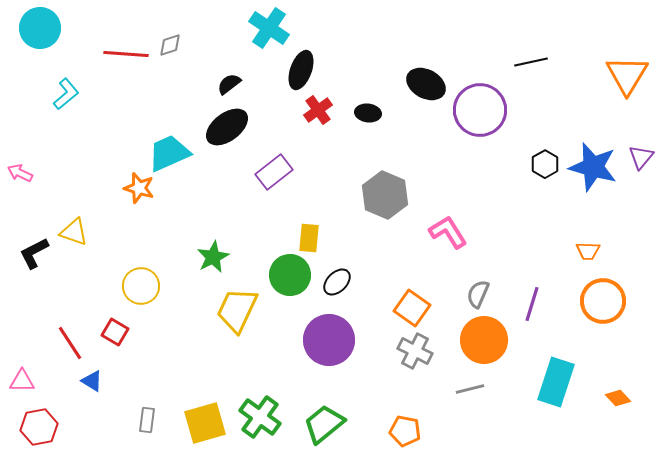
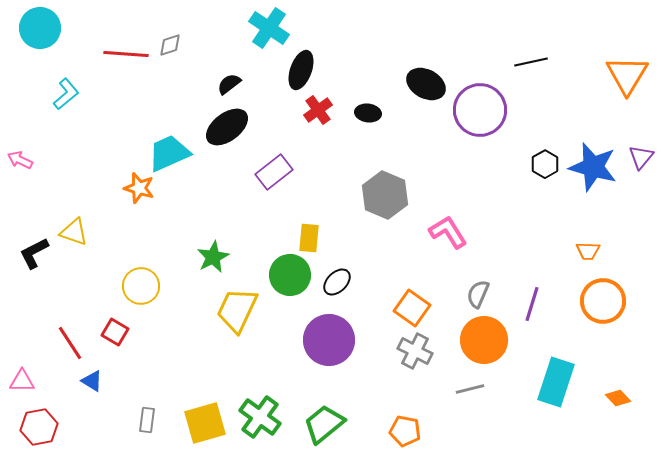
pink arrow at (20, 173): moved 13 px up
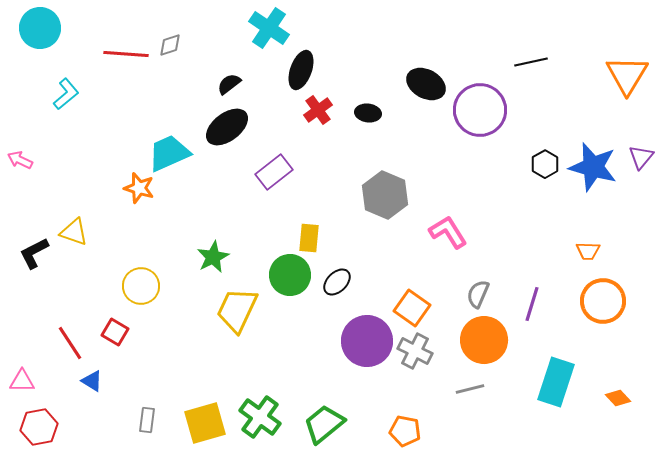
purple circle at (329, 340): moved 38 px right, 1 px down
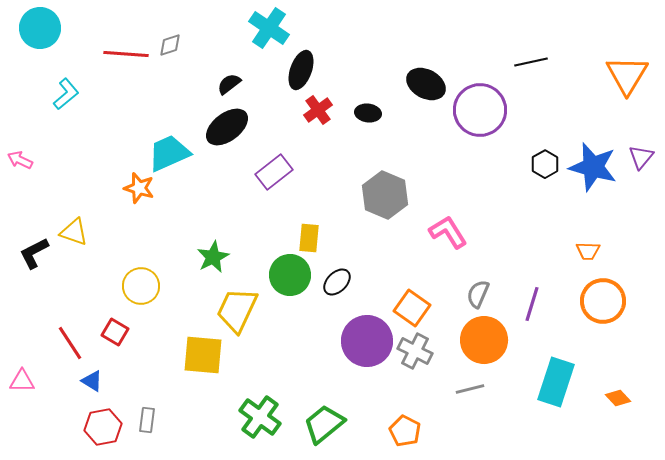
yellow square at (205, 423): moved 2 px left, 68 px up; rotated 21 degrees clockwise
red hexagon at (39, 427): moved 64 px right
orange pentagon at (405, 431): rotated 16 degrees clockwise
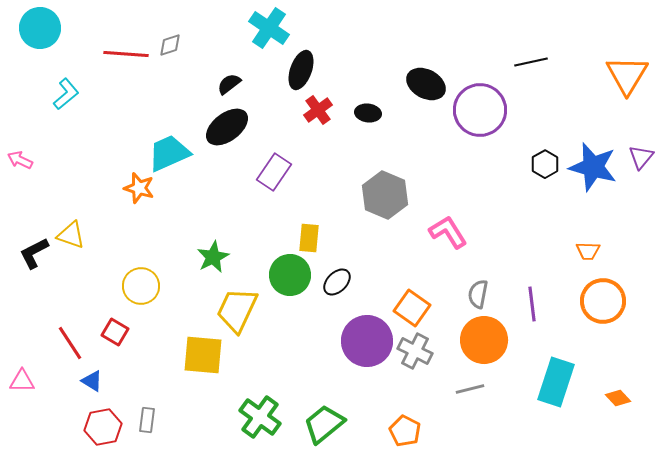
purple rectangle at (274, 172): rotated 18 degrees counterclockwise
yellow triangle at (74, 232): moved 3 px left, 3 px down
gray semicircle at (478, 294): rotated 12 degrees counterclockwise
purple line at (532, 304): rotated 24 degrees counterclockwise
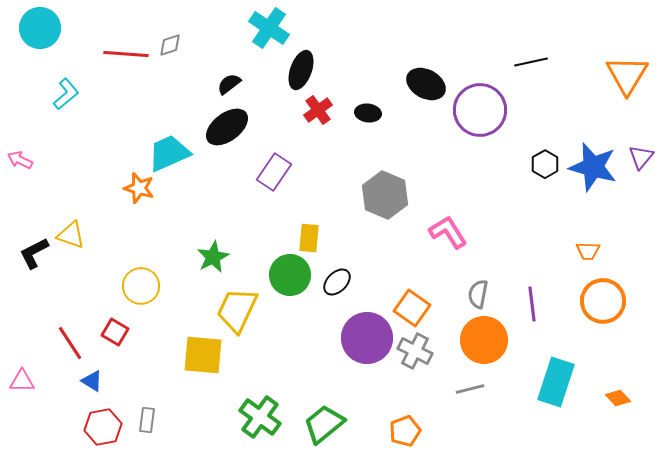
purple circle at (367, 341): moved 3 px up
orange pentagon at (405, 431): rotated 24 degrees clockwise
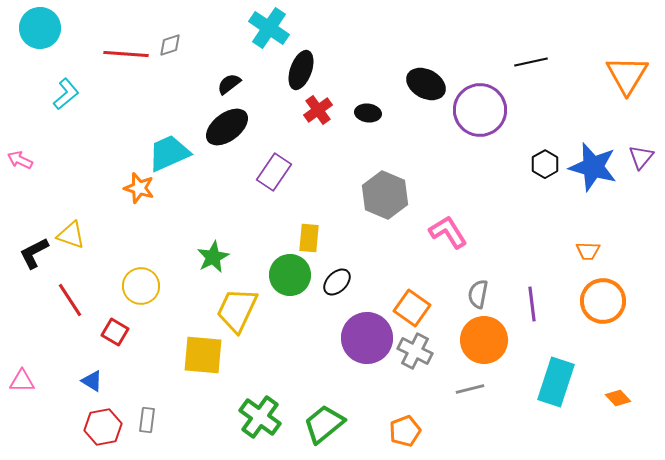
red line at (70, 343): moved 43 px up
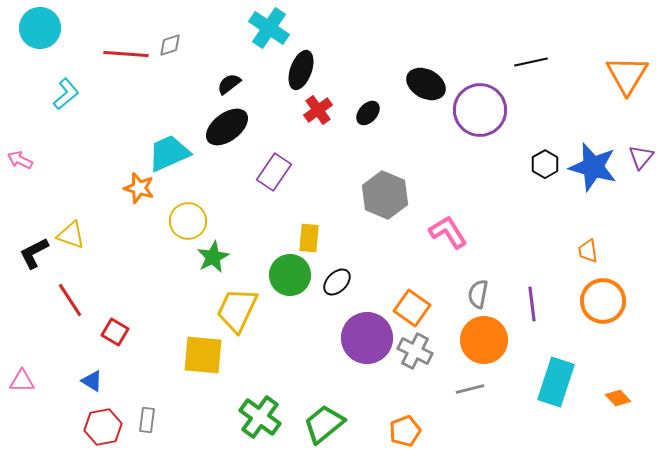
black ellipse at (368, 113): rotated 55 degrees counterclockwise
orange trapezoid at (588, 251): rotated 80 degrees clockwise
yellow circle at (141, 286): moved 47 px right, 65 px up
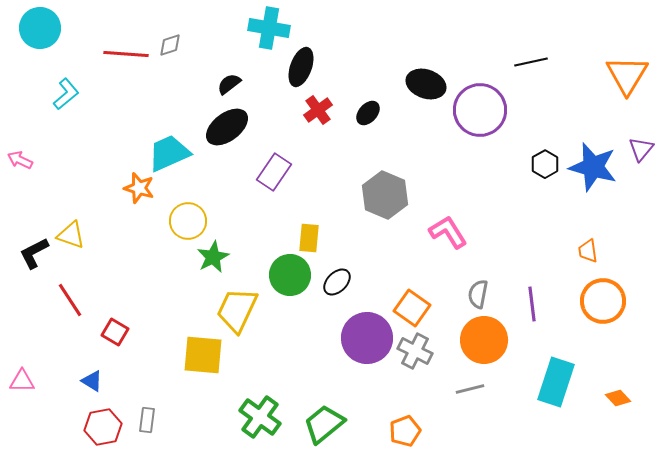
cyan cross at (269, 28): rotated 24 degrees counterclockwise
black ellipse at (301, 70): moved 3 px up
black ellipse at (426, 84): rotated 9 degrees counterclockwise
purple triangle at (641, 157): moved 8 px up
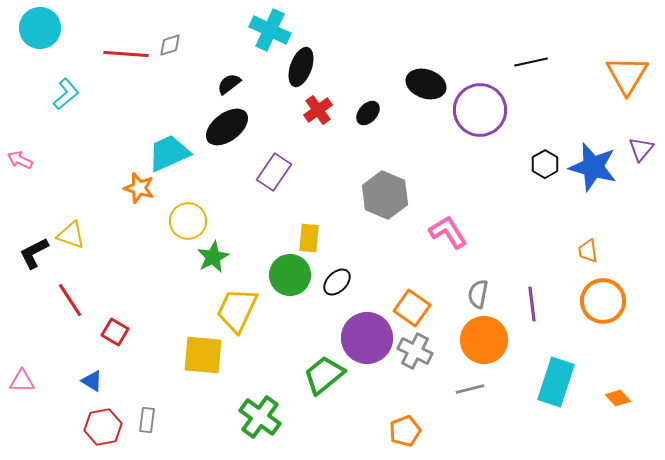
cyan cross at (269, 28): moved 1 px right, 2 px down; rotated 15 degrees clockwise
green trapezoid at (324, 424): moved 49 px up
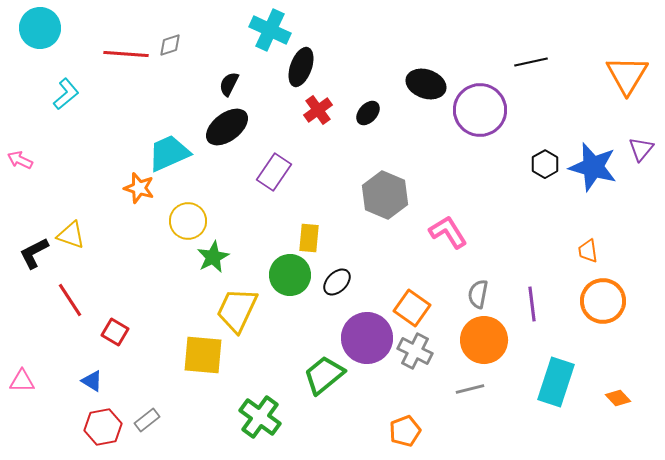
black semicircle at (229, 84): rotated 25 degrees counterclockwise
gray rectangle at (147, 420): rotated 45 degrees clockwise
